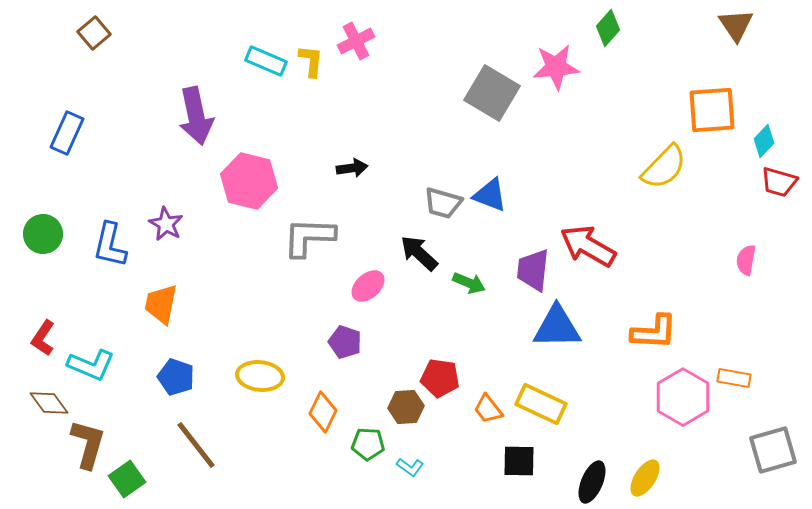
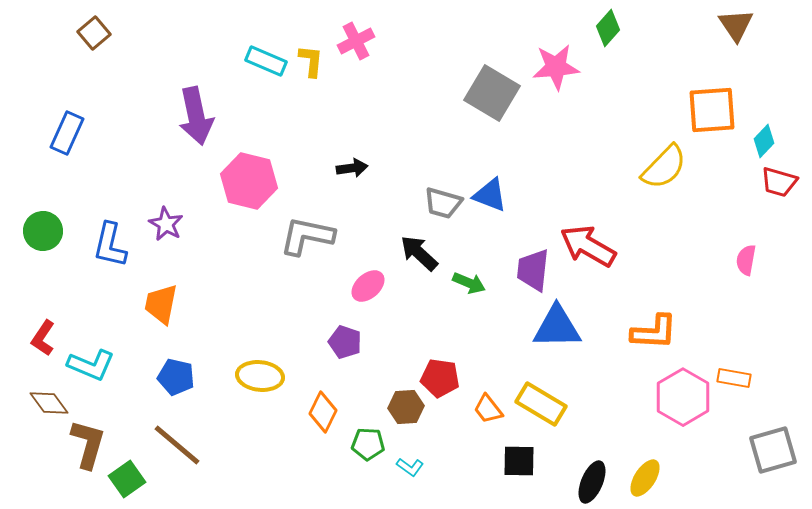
green circle at (43, 234): moved 3 px up
gray L-shape at (309, 237): moved 2 px left, 1 px up; rotated 10 degrees clockwise
blue pentagon at (176, 377): rotated 6 degrees counterclockwise
yellow rectangle at (541, 404): rotated 6 degrees clockwise
brown line at (196, 445): moved 19 px left; rotated 12 degrees counterclockwise
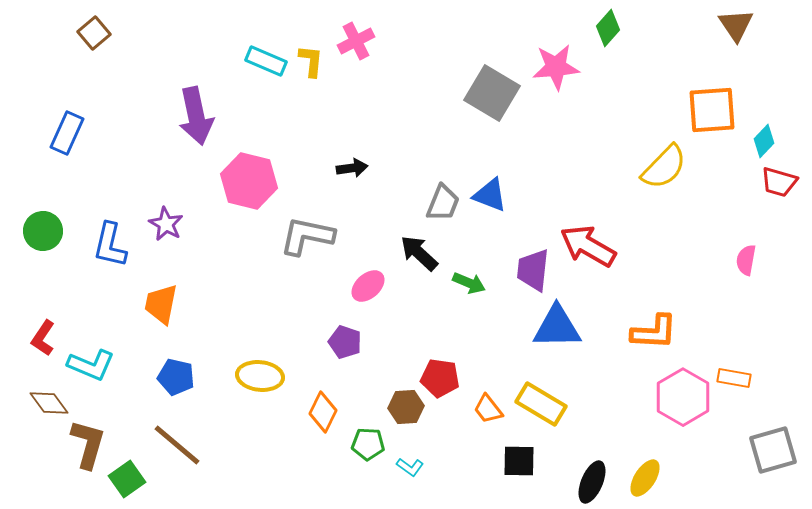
gray trapezoid at (443, 203): rotated 84 degrees counterclockwise
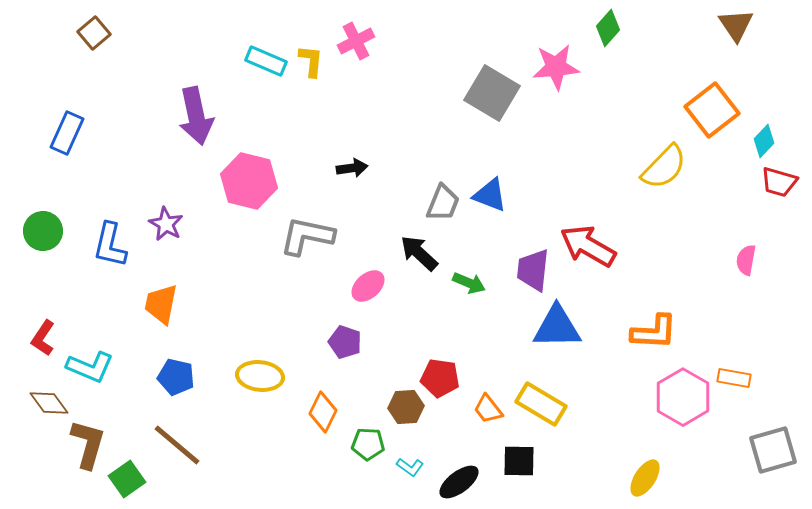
orange square at (712, 110): rotated 34 degrees counterclockwise
cyan L-shape at (91, 365): moved 1 px left, 2 px down
black ellipse at (592, 482): moved 133 px left; rotated 30 degrees clockwise
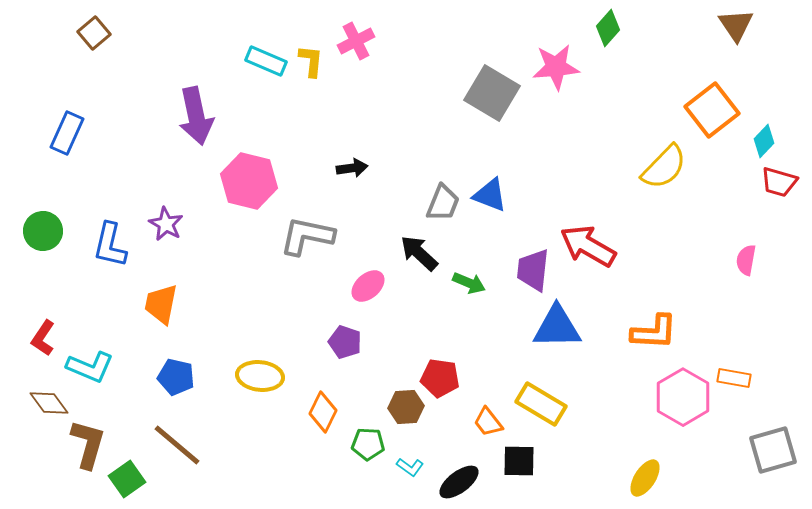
orange trapezoid at (488, 409): moved 13 px down
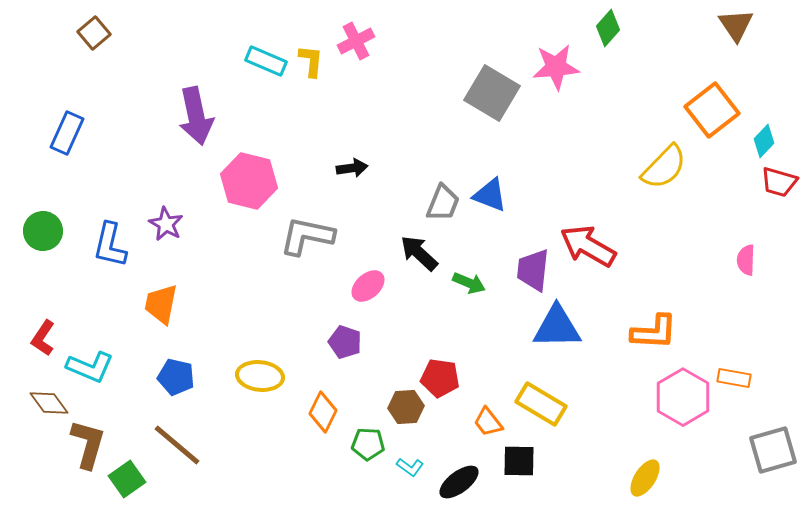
pink semicircle at (746, 260): rotated 8 degrees counterclockwise
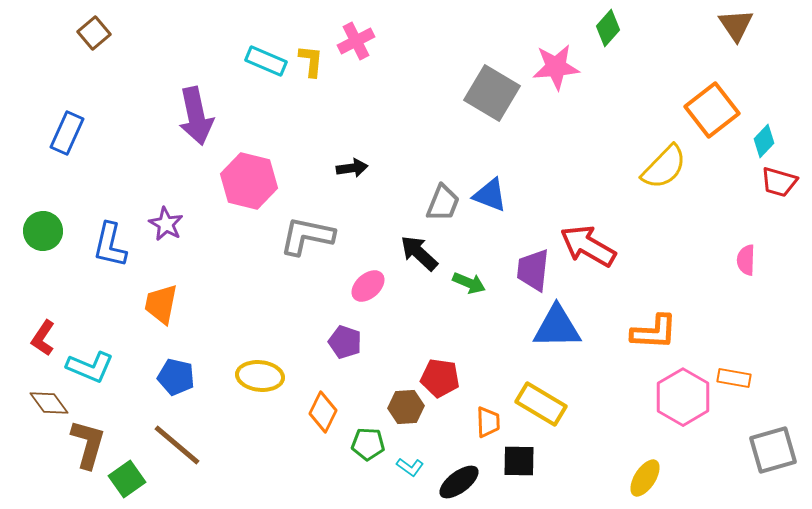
orange trapezoid at (488, 422): rotated 144 degrees counterclockwise
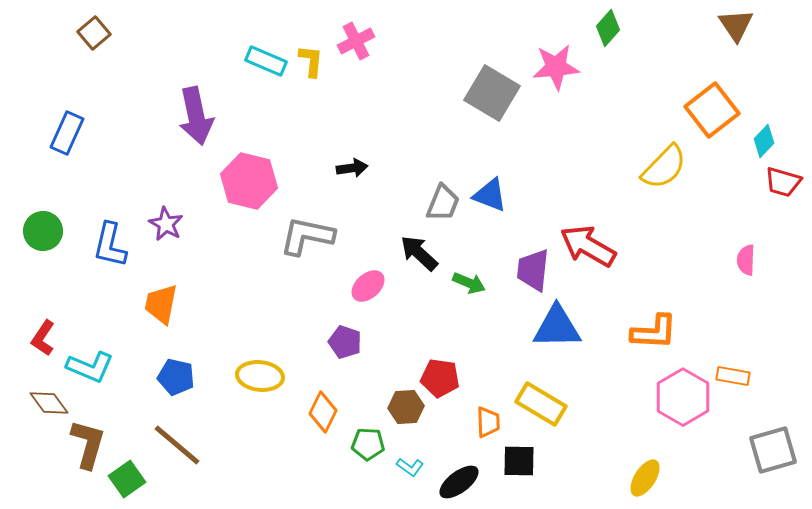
red trapezoid at (779, 182): moved 4 px right
orange rectangle at (734, 378): moved 1 px left, 2 px up
